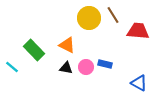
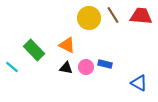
red trapezoid: moved 3 px right, 15 px up
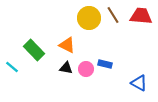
pink circle: moved 2 px down
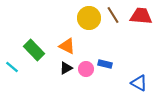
orange triangle: moved 1 px down
black triangle: rotated 40 degrees counterclockwise
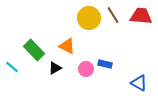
black triangle: moved 11 px left
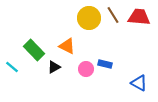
red trapezoid: moved 2 px left, 1 px down
black triangle: moved 1 px left, 1 px up
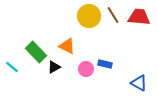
yellow circle: moved 2 px up
green rectangle: moved 2 px right, 2 px down
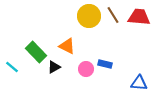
blue triangle: rotated 24 degrees counterclockwise
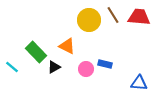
yellow circle: moved 4 px down
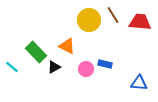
red trapezoid: moved 1 px right, 5 px down
